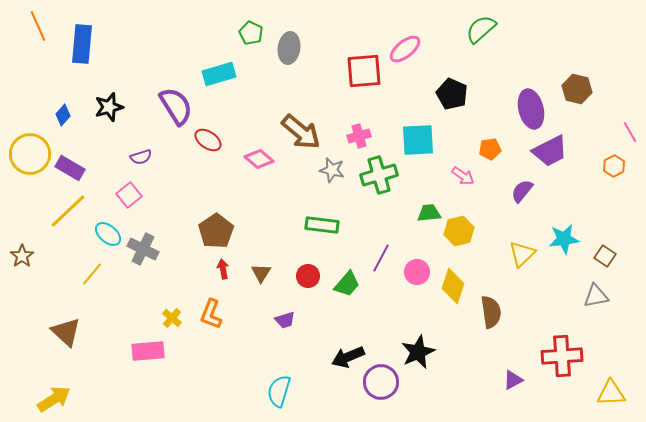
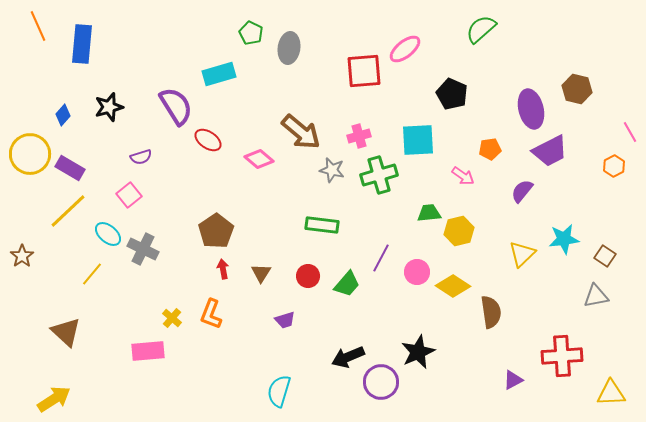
yellow diamond at (453, 286): rotated 76 degrees counterclockwise
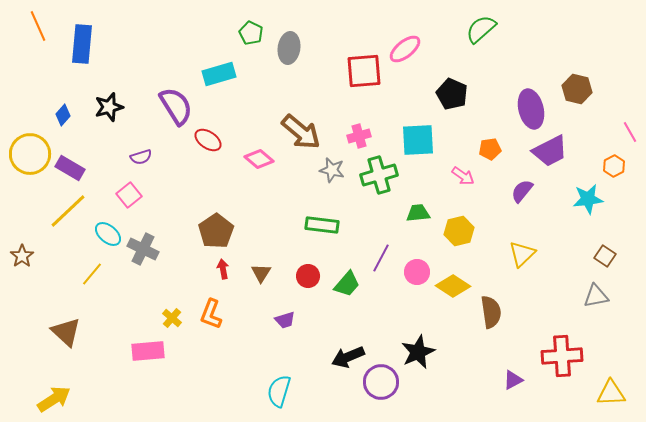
green trapezoid at (429, 213): moved 11 px left
cyan star at (564, 239): moved 24 px right, 40 px up
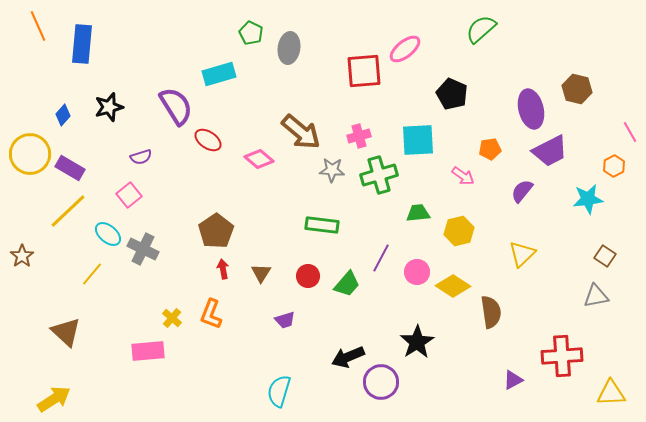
gray star at (332, 170): rotated 10 degrees counterclockwise
black star at (418, 352): moved 1 px left, 10 px up; rotated 8 degrees counterclockwise
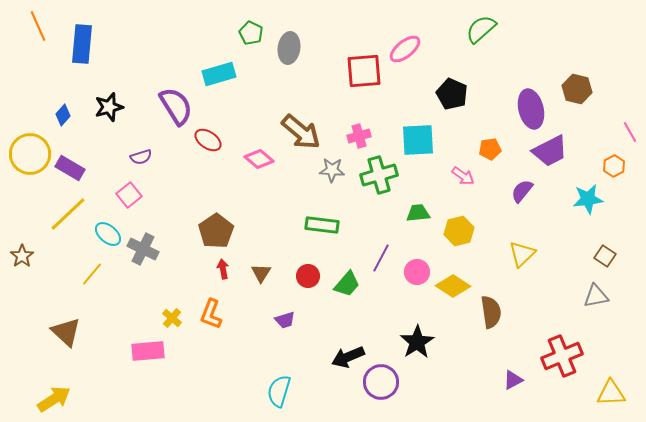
yellow line at (68, 211): moved 3 px down
red cross at (562, 356): rotated 18 degrees counterclockwise
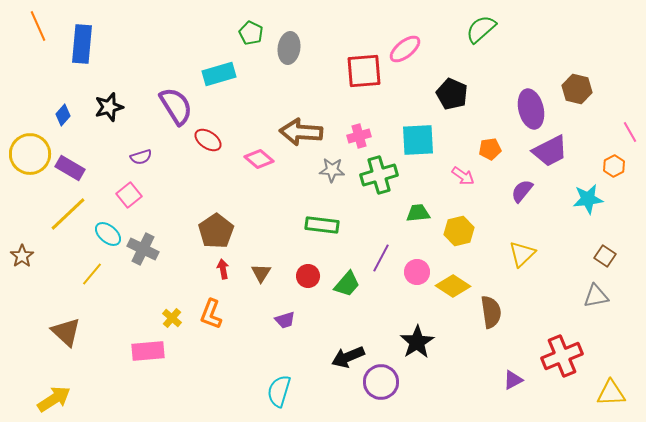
brown arrow at (301, 132): rotated 144 degrees clockwise
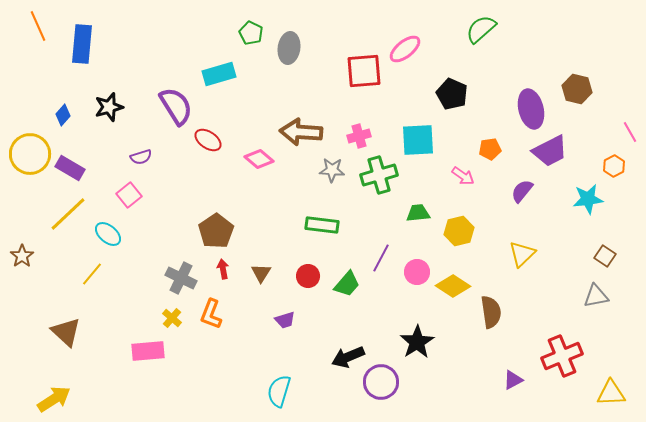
gray cross at (143, 249): moved 38 px right, 29 px down
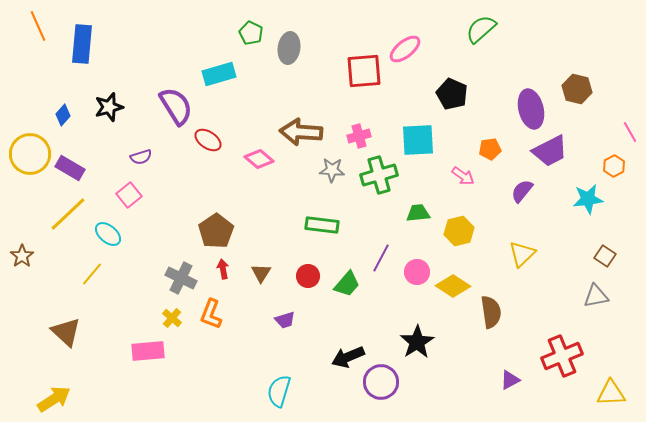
purple triangle at (513, 380): moved 3 px left
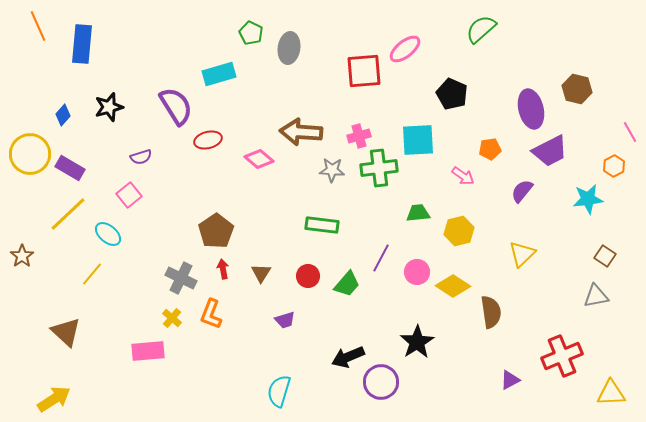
red ellipse at (208, 140): rotated 48 degrees counterclockwise
green cross at (379, 175): moved 7 px up; rotated 9 degrees clockwise
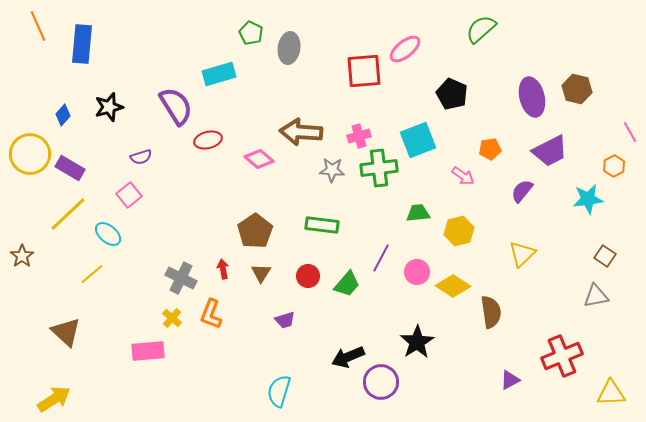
purple ellipse at (531, 109): moved 1 px right, 12 px up
cyan square at (418, 140): rotated 18 degrees counterclockwise
brown pentagon at (216, 231): moved 39 px right
yellow line at (92, 274): rotated 10 degrees clockwise
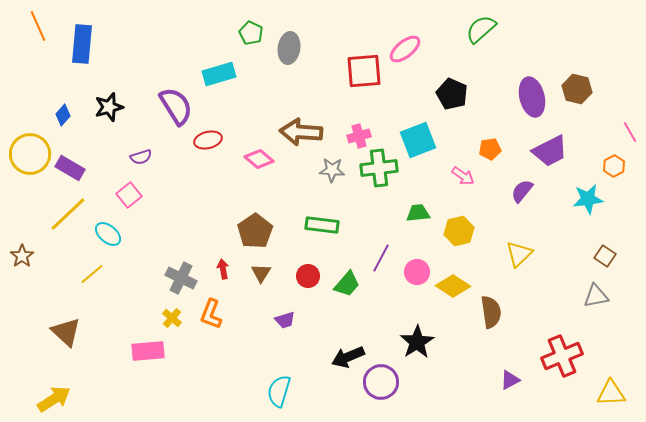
yellow triangle at (522, 254): moved 3 px left
